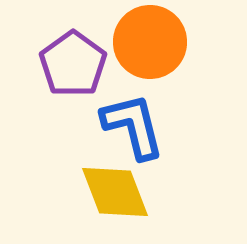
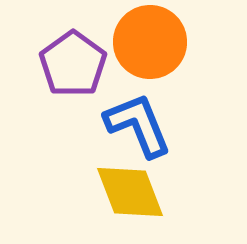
blue L-shape: moved 5 px right, 1 px up; rotated 8 degrees counterclockwise
yellow diamond: moved 15 px right
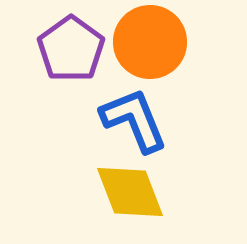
purple pentagon: moved 2 px left, 15 px up
blue L-shape: moved 4 px left, 5 px up
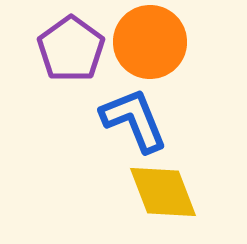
yellow diamond: moved 33 px right
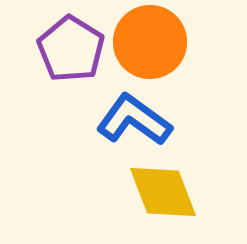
purple pentagon: rotated 4 degrees counterclockwise
blue L-shape: rotated 32 degrees counterclockwise
